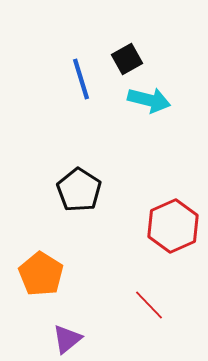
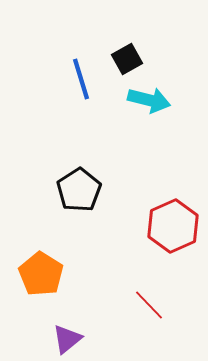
black pentagon: rotated 6 degrees clockwise
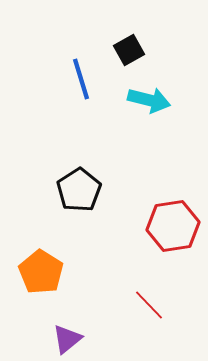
black square: moved 2 px right, 9 px up
red hexagon: rotated 15 degrees clockwise
orange pentagon: moved 2 px up
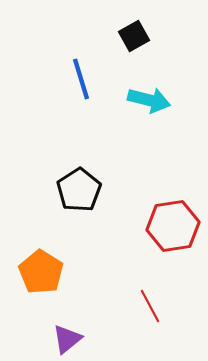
black square: moved 5 px right, 14 px up
red line: moved 1 px right, 1 px down; rotated 16 degrees clockwise
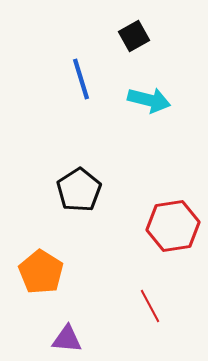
purple triangle: rotated 44 degrees clockwise
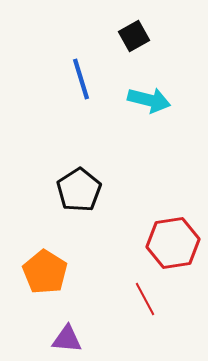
red hexagon: moved 17 px down
orange pentagon: moved 4 px right
red line: moved 5 px left, 7 px up
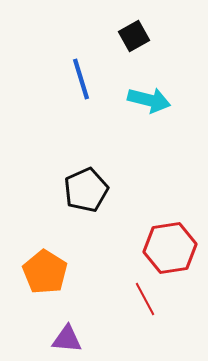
black pentagon: moved 7 px right; rotated 9 degrees clockwise
red hexagon: moved 3 px left, 5 px down
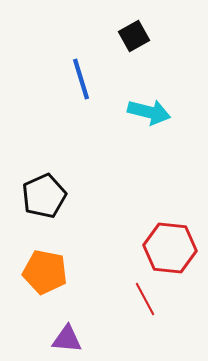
cyan arrow: moved 12 px down
black pentagon: moved 42 px left, 6 px down
red hexagon: rotated 15 degrees clockwise
orange pentagon: rotated 21 degrees counterclockwise
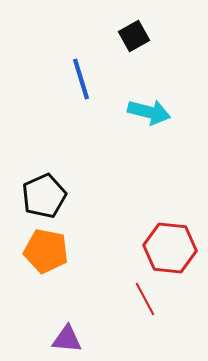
orange pentagon: moved 1 px right, 21 px up
